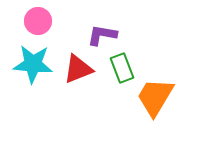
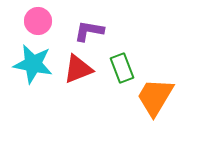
purple L-shape: moved 13 px left, 4 px up
cyan star: rotated 6 degrees clockwise
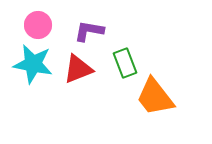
pink circle: moved 4 px down
green rectangle: moved 3 px right, 5 px up
orange trapezoid: rotated 69 degrees counterclockwise
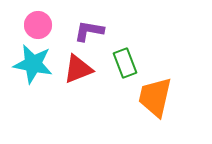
orange trapezoid: rotated 51 degrees clockwise
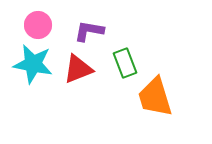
orange trapezoid: rotated 30 degrees counterclockwise
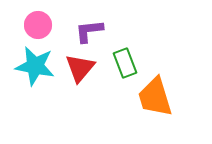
purple L-shape: rotated 16 degrees counterclockwise
cyan star: moved 2 px right, 2 px down
red triangle: moved 2 px right, 1 px up; rotated 28 degrees counterclockwise
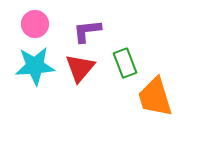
pink circle: moved 3 px left, 1 px up
purple L-shape: moved 2 px left
cyan star: rotated 15 degrees counterclockwise
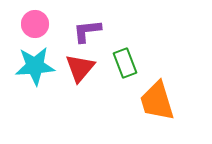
orange trapezoid: moved 2 px right, 4 px down
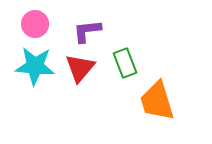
cyan star: rotated 9 degrees clockwise
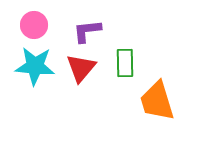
pink circle: moved 1 px left, 1 px down
green rectangle: rotated 20 degrees clockwise
red triangle: moved 1 px right
